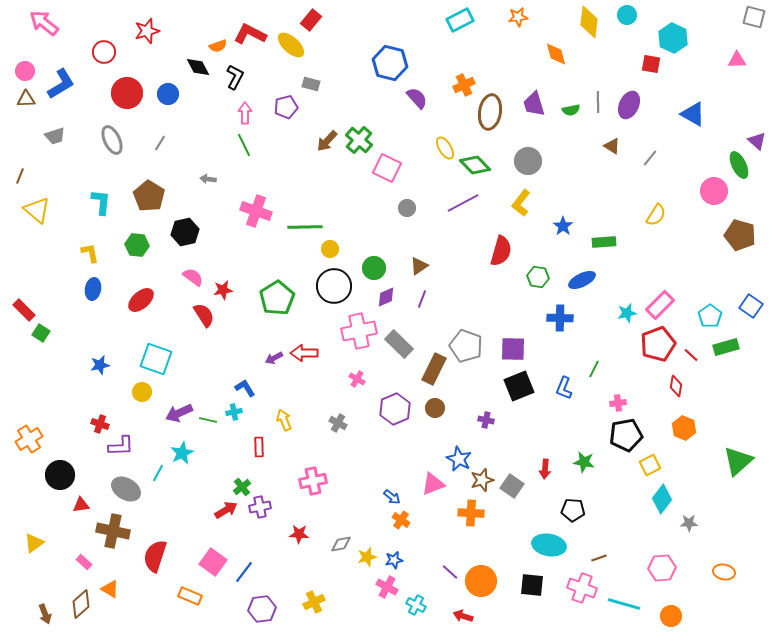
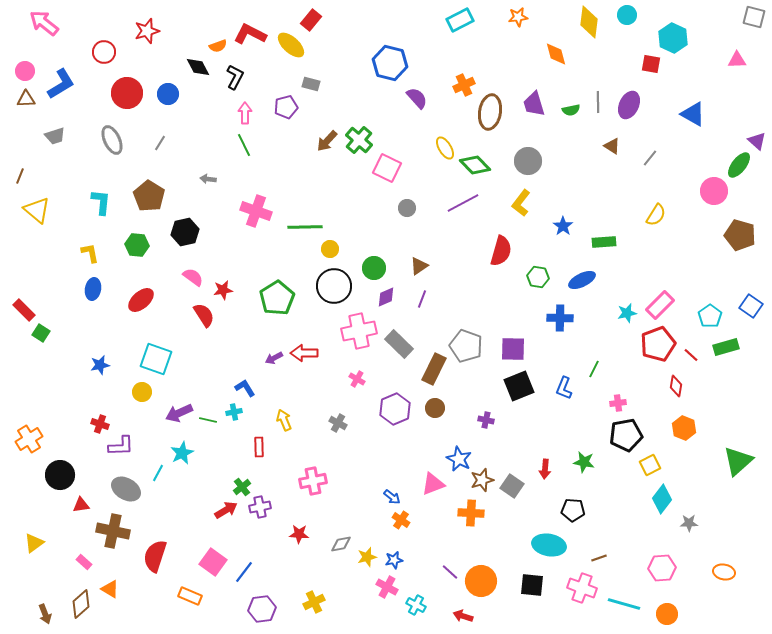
green ellipse at (739, 165): rotated 64 degrees clockwise
orange circle at (671, 616): moved 4 px left, 2 px up
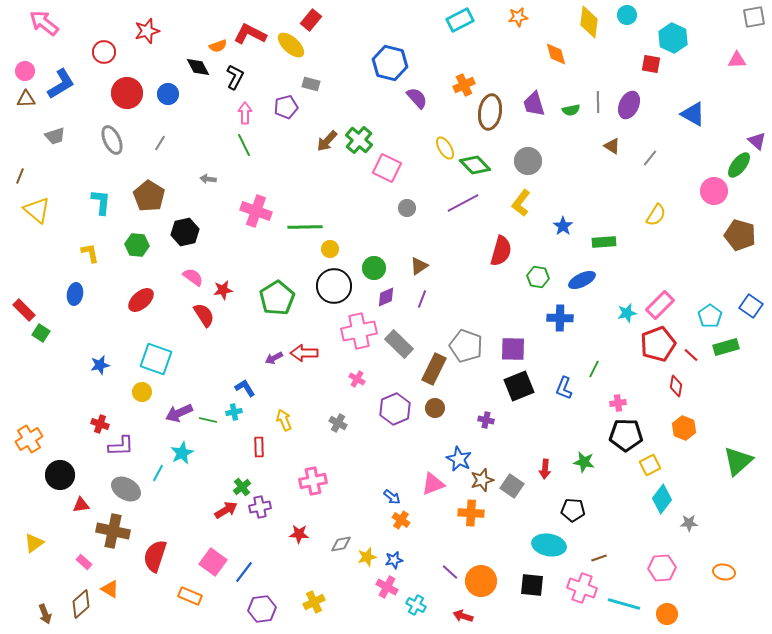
gray square at (754, 17): rotated 25 degrees counterclockwise
blue ellipse at (93, 289): moved 18 px left, 5 px down
black pentagon at (626, 435): rotated 12 degrees clockwise
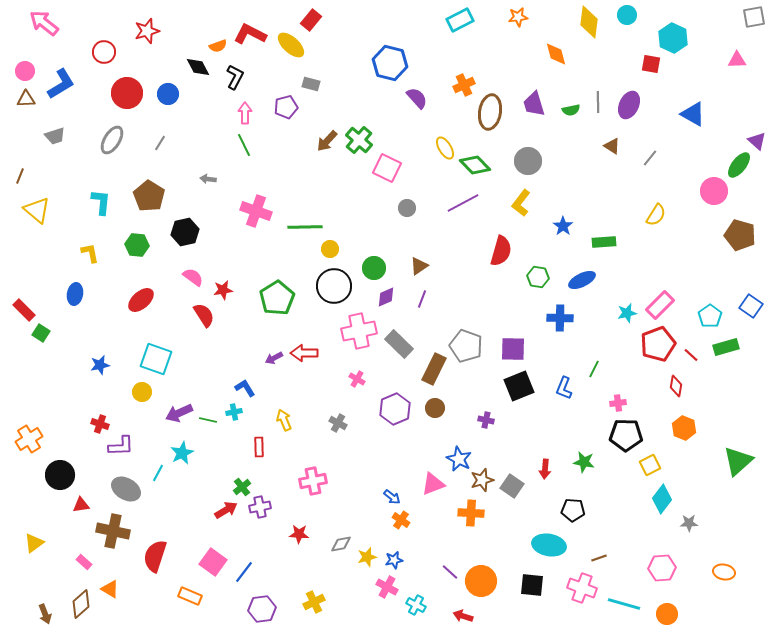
gray ellipse at (112, 140): rotated 56 degrees clockwise
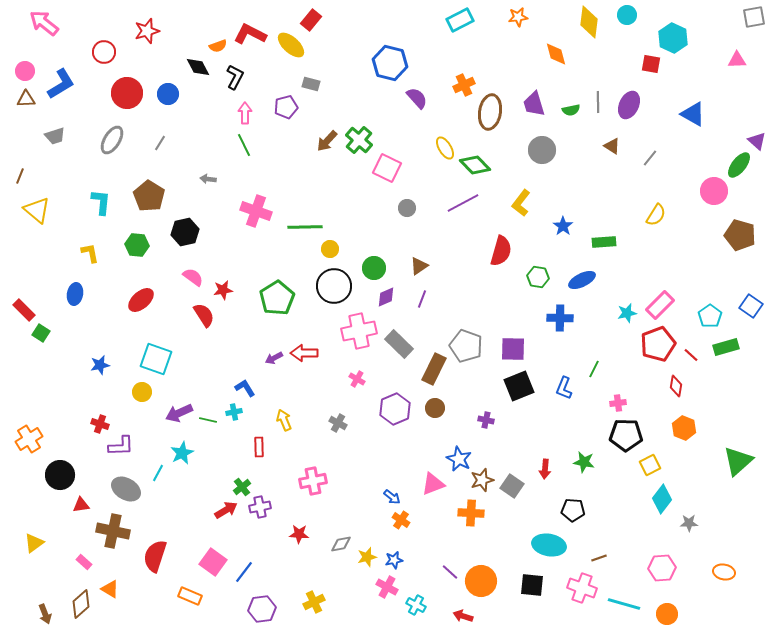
gray circle at (528, 161): moved 14 px right, 11 px up
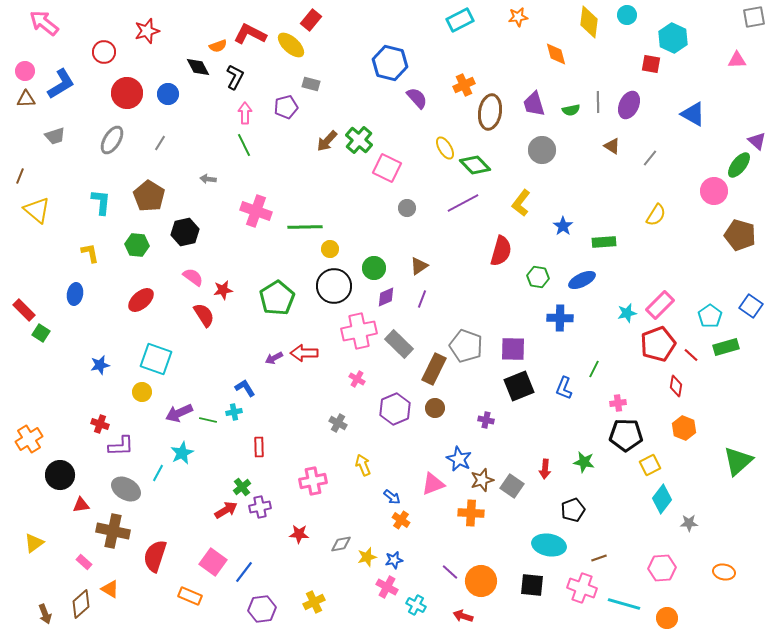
yellow arrow at (284, 420): moved 79 px right, 45 px down
black pentagon at (573, 510): rotated 25 degrees counterclockwise
orange circle at (667, 614): moved 4 px down
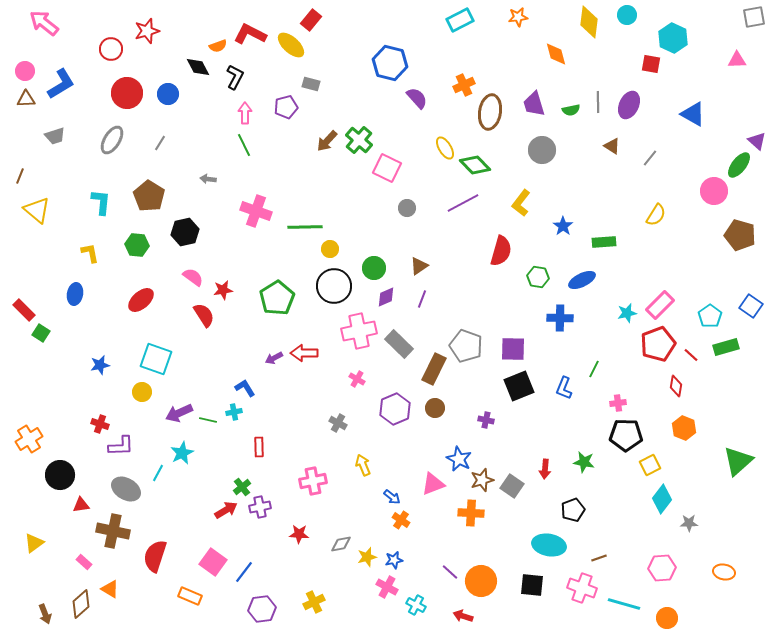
red circle at (104, 52): moved 7 px right, 3 px up
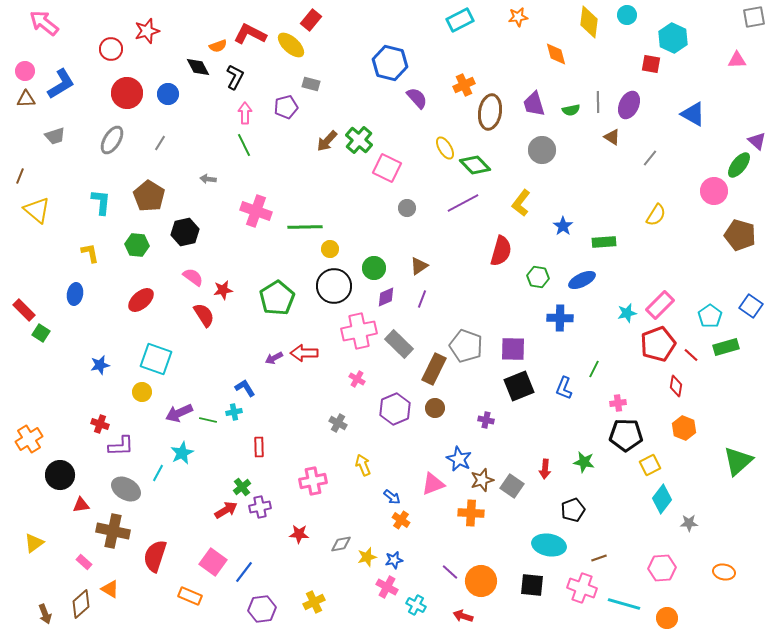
brown triangle at (612, 146): moved 9 px up
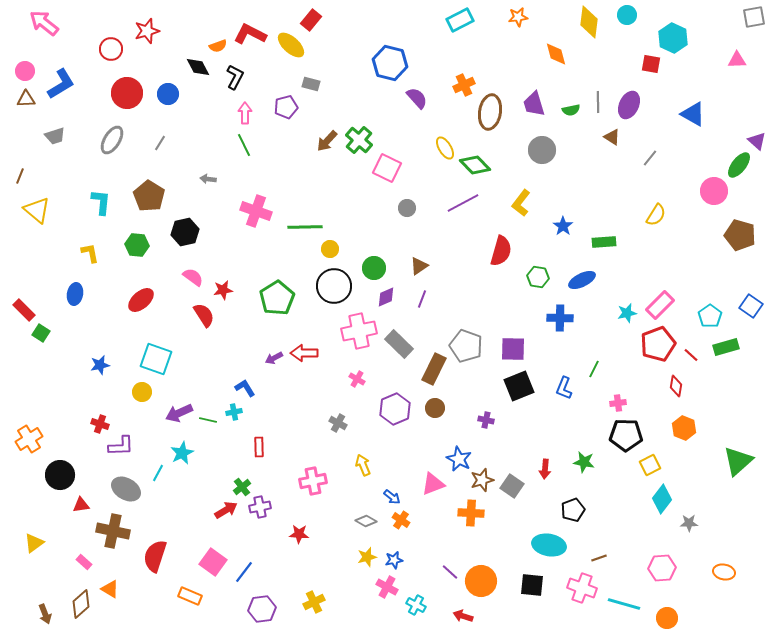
gray diamond at (341, 544): moved 25 px right, 23 px up; rotated 40 degrees clockwise
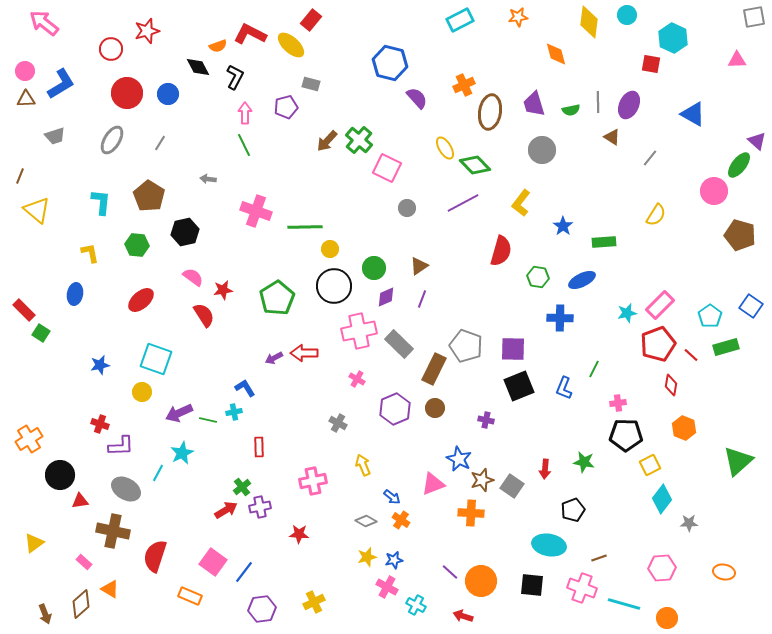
red diamond at (676, 386): moved 5 px left, 1 px up
red triangle at (81, 505): moved 1 px left, 4 px up
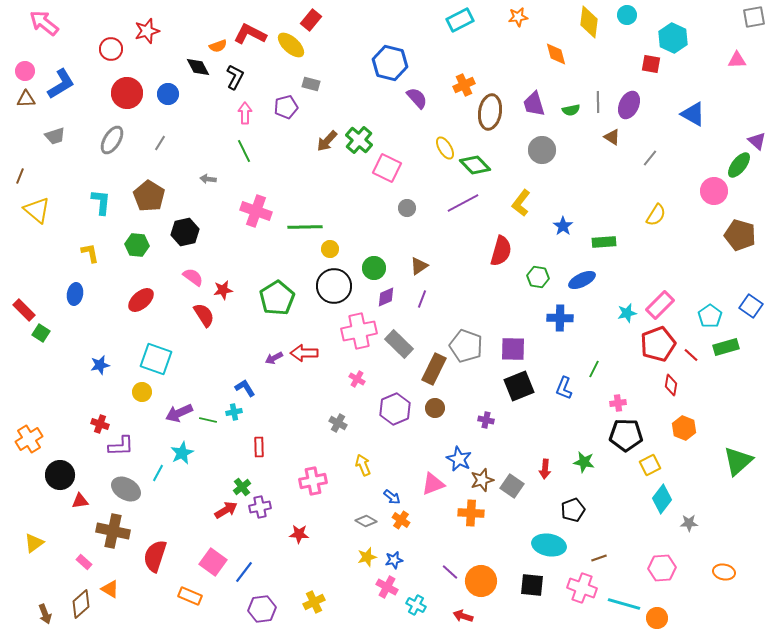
green line at (244, 145): moved 6 px down
orange circle at (667, 618): moved 10 px left
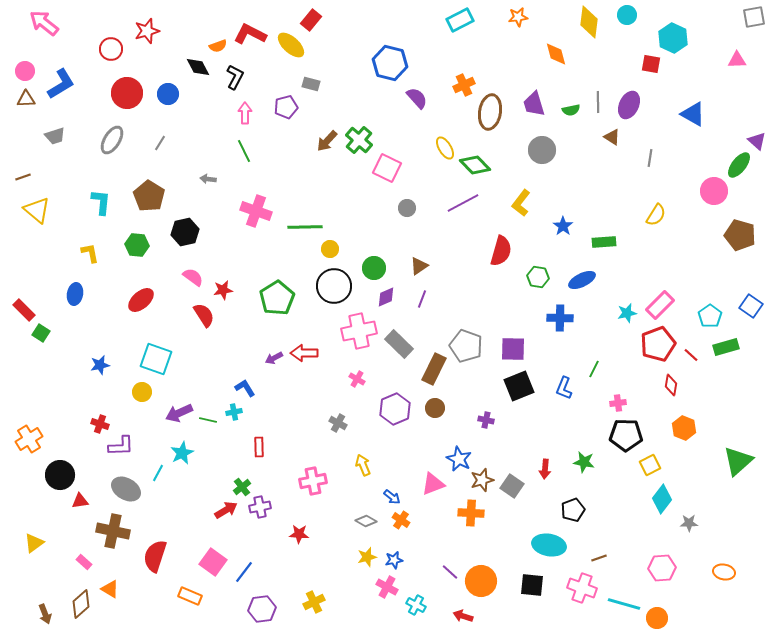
gray line at (650, 158): rotated 30 degrees counterclockwise
brown line at (20, 176): moved 3 px right, 1 px down; rotated 49 degrees clockwise
